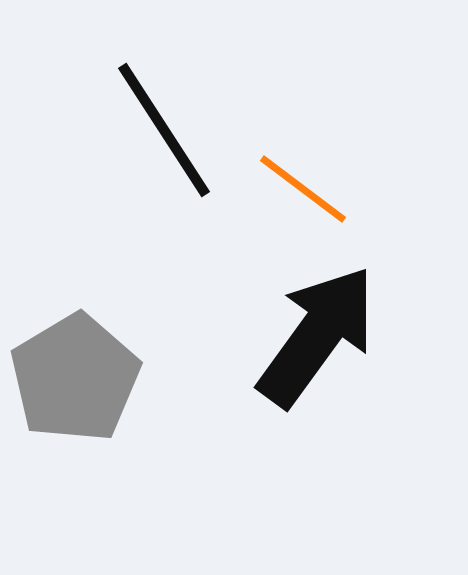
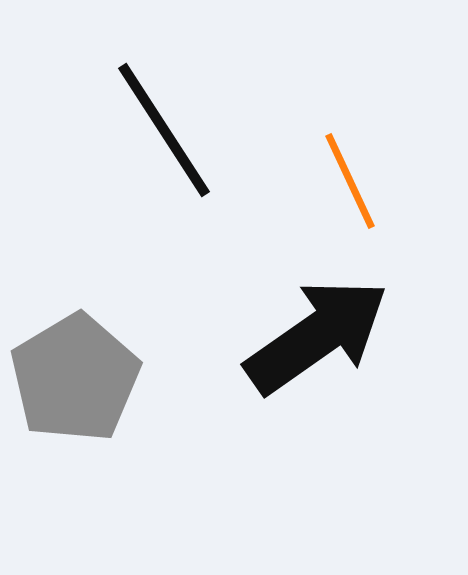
orange line: moved 47 px right, 8 px up; rotated 28 degrees clockwise
black arrow: rotated 19 degrees clockwise
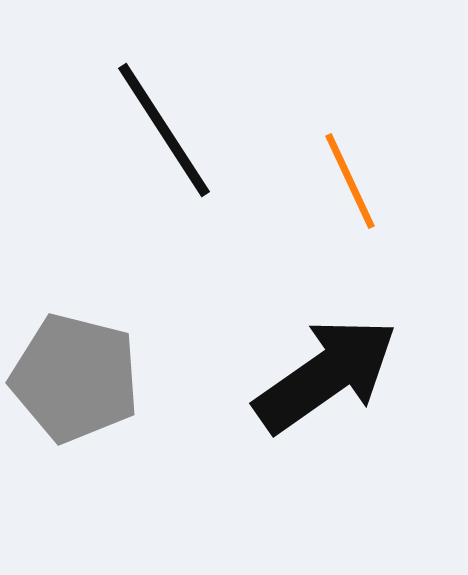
black arrow: moved 9 px right, 39 px down
gray pentagon: rotated 27 degrees counterclockwise
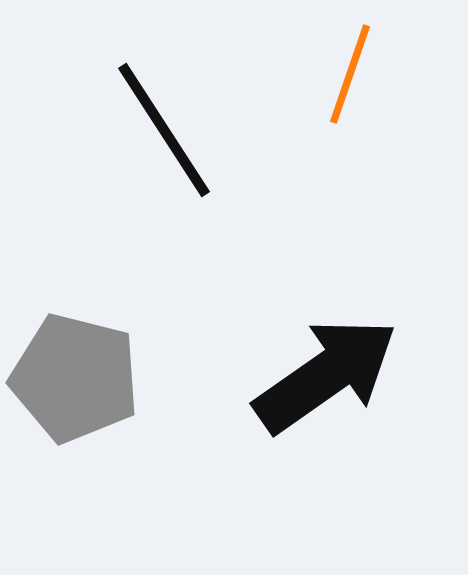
orange line: moved 107 px up; rotated 44 degrees clockwise
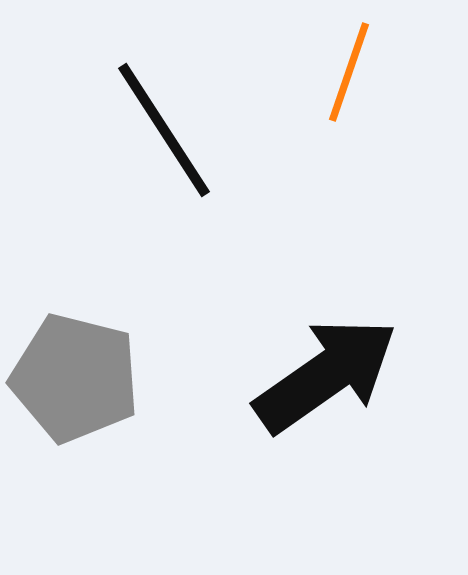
orange line: moved 1 px left, 2 px up
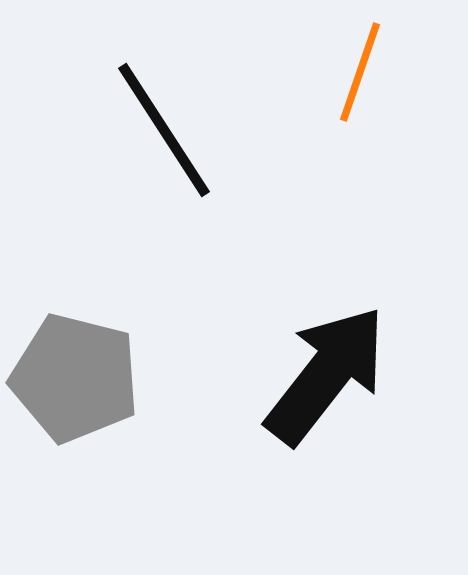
orange line: moved 11 px right
black arrow: rotated 17 degrees counterclockwise
